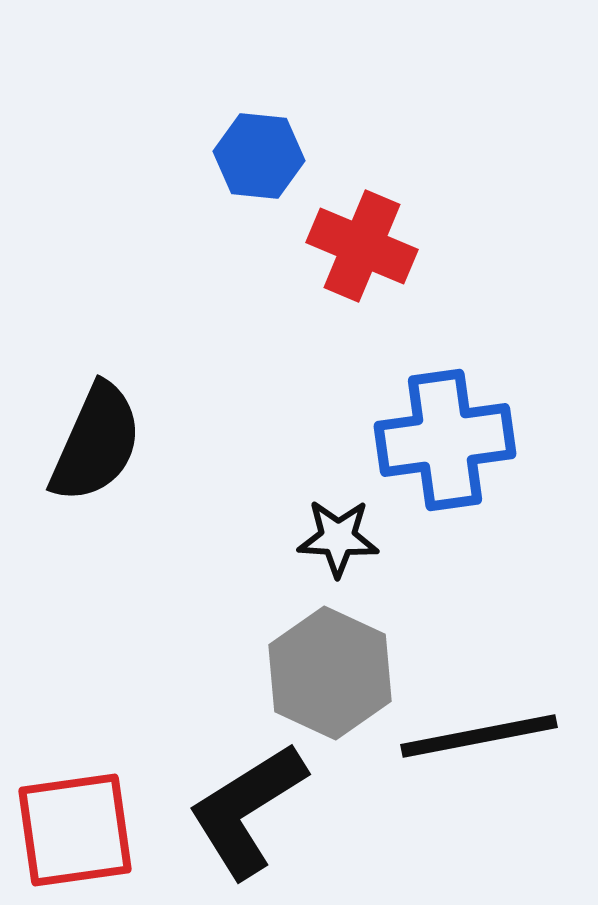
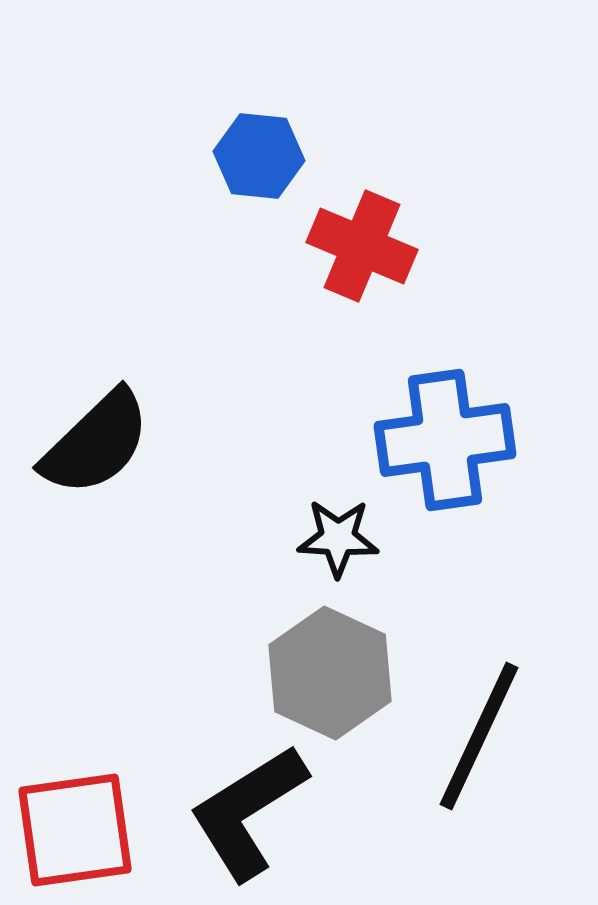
black semicircle: rotated 22 degrees clockwise
black line: rotated 54 degrees counterclockwise
black L-shape: moved 1 px right, 2 px down
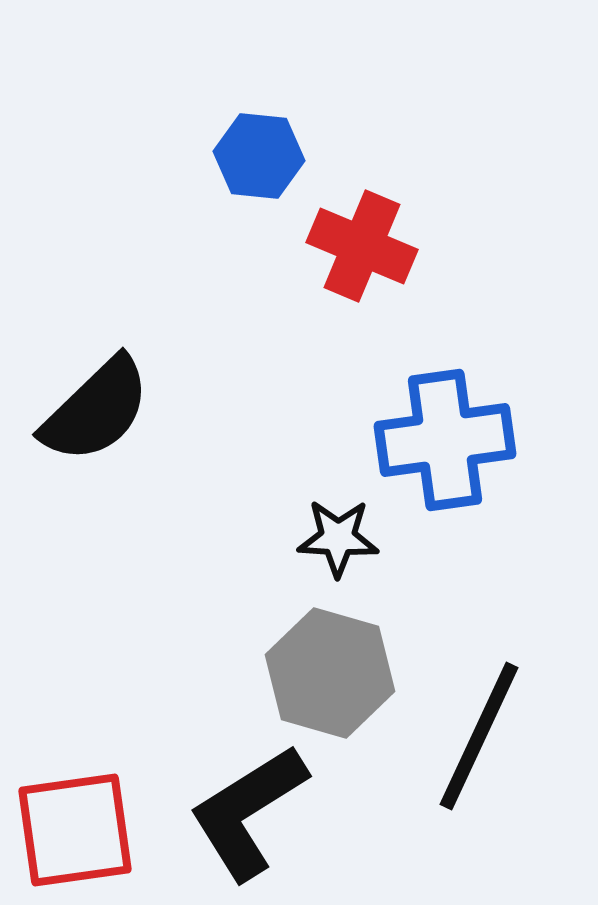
black semicircle: moved 33 px up
gray hexagon: rotated 9 degrees counterclockwise
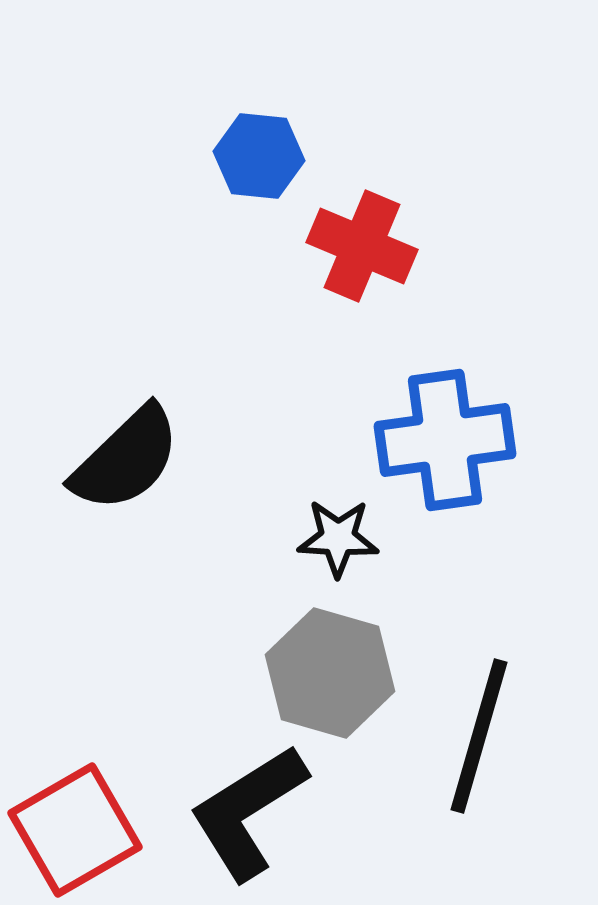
black semicircle: moved 30 px right, 49 px down
black line: rotated 9 degrees counterclockwise
red square: rotated 22 degrees counterclockwise
